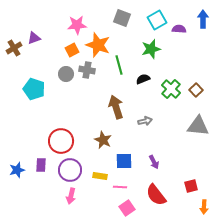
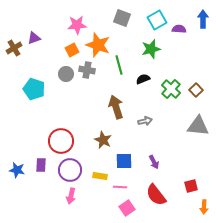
blue star: rotated 28 degrees clockwise
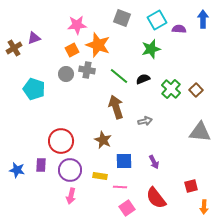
green line: moved 11 px down; rotated 36 degrees counterclockwise
gray triangle: moved 2 px right, 6 px down
red semicircle: moved 3 px down
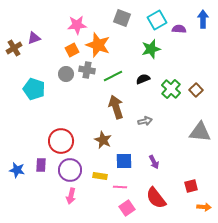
green line: moved 6 px left; rotated 66 degrees counterclockwise
orange arrow: rotated 88 degrees counterclockwise
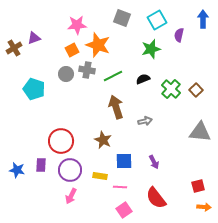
purple semicircle: moved 6 px down; rotated 80 degrees counterclockwise
red square: moved 7 px right
pink arrow: rotated 14 degrees clockwise
pink square: moved 3 px left, 2 px down
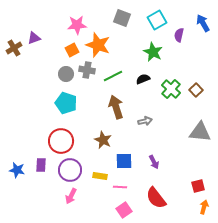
blue arrow: moved 4 px down; rotated 30 degrees counterclockwise
green star: moved 2 px right, 3 px down; rotated 30 degrees counterclockwise
cyan pentagon: moved 32 px right, 14 px down
orange arrow: rotated 80 degrees counterclockwise
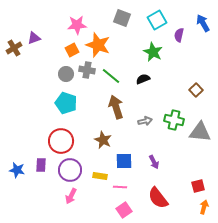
green line: moved 2 px left; rotated 66 degrees clockwise
green cross: moved 3 px right, 31 px down; rotated 30 degrees counterclockwise
red semicircle: moved 2 px right
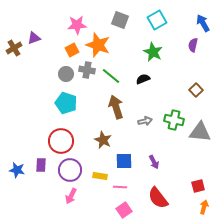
gray square: moved 2 px left, 2 px down
purple semicircle: moved 14 px right, 10 px down
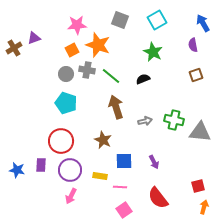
purple semicircle: rotated 24 degrees counterclockwise
brown square: moved 15 px up; rotated 24 degrees clockwise
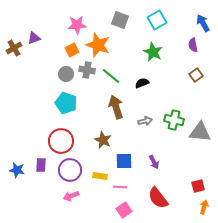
brown square: rotated 16 degrees counterclockwise
black semicircle: moved 1 px left, 4 px down
pink arrow: rotated 42 degrees clockwise
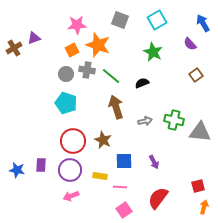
purple semicircle: moved 3 px left, 1 px up; rotated 32 degrees counterclockwise
red circle: moved 12 px right
red semicircle: rotated 75 degrees clockwise
